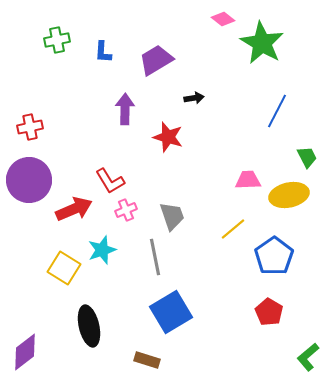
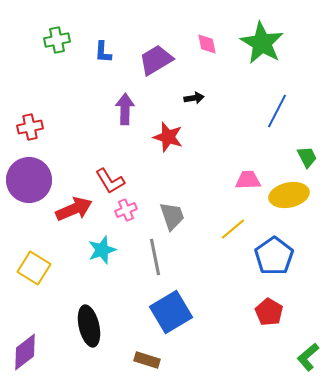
pink diamond: moved 16 px left, 25 px down; rotated 40 degrees clockwise
yellow square: moved 30 px left
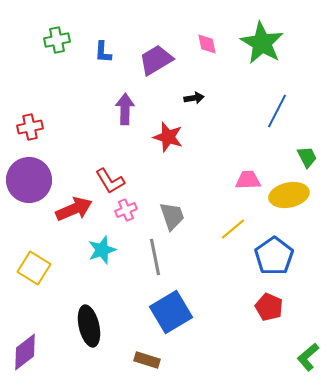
red pentagon: moved 5 px up; rotated 8 degrees counterclockwise
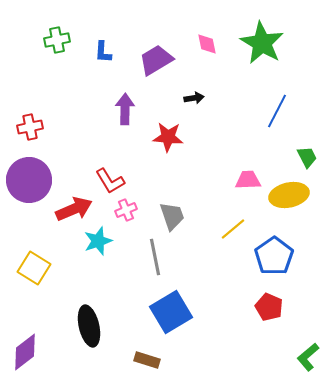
red star: rotated 12 degrees counterclockwise
cyan star: moved 4 px left, 9 px up
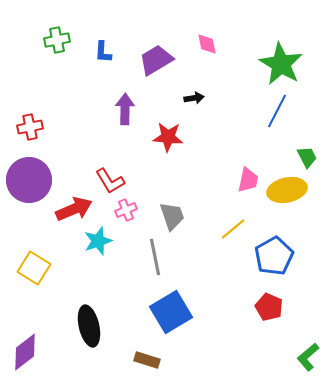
green star: moved 19 px right, 21 px down
pink trapezoid: rotated 104 degrees clockwise
yellow ellipse: moved 2 px left, 5 px up
blue pentagon: rotated 6 degrees clockwise
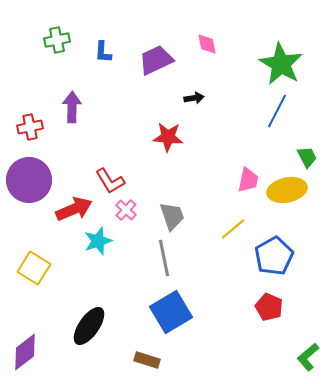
purple trapezoid: rotated 6 degrees clockwise
purple arrow: moved 53 px left, 2 px up
pink cross: rotated 25 degrees counterclockwise
gray line: moved 9 px right, 1 px down
black ellipse: rotated 48 degrees clockwise
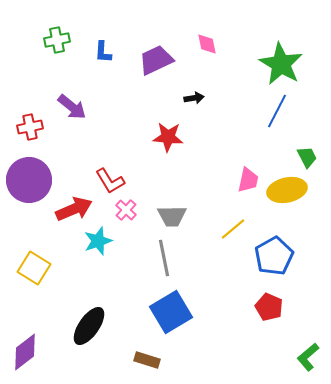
purple arrow: rotated 128 degrees clockwise
gray trapezoid: rotated 108 degrees clockwise
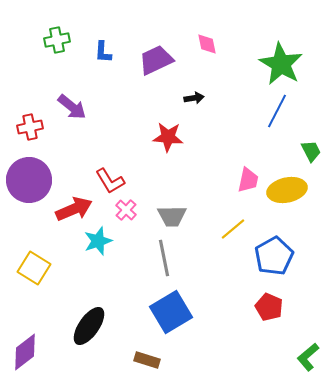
green trapezoid: moved 4 px right, 6 px up
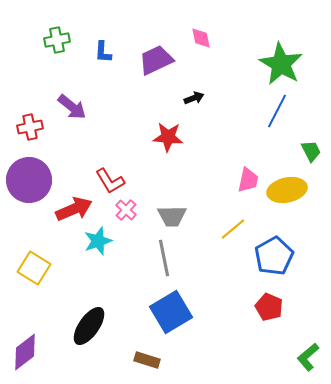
pink diamond: moved 6 px left, 6 px up
black arrow: rotated 12 degrees counterclockwise
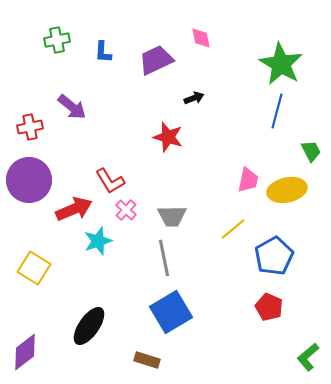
blue line: rotated 12 degrees counterclockwise
red star: rotated 12 degrees clockwise
